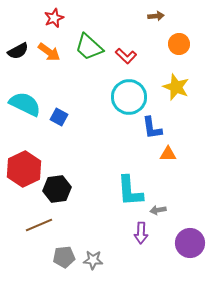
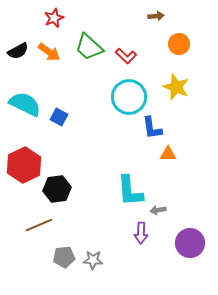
red hexagon: moved 4 px up
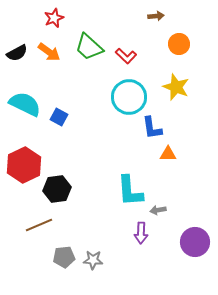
black semicircle: moved 1 px left, 2 px down
purple circle: moved 5 px right, 1 px up
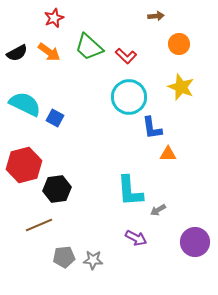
yellow star: moved 5 px right
blue square: moved 4 px left, 1 px down
red hexagon: rotated 12 degrees clockwise
gray arrow: rotated 21 degrees counterclockwise
purple arrow: moved 5 px left, 5 px down; rotated 65 degrees counterclockwise
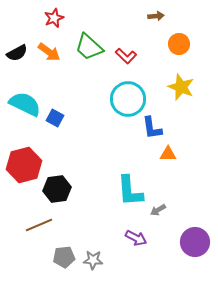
cyan circle: moved 1 px left, 2 px down
